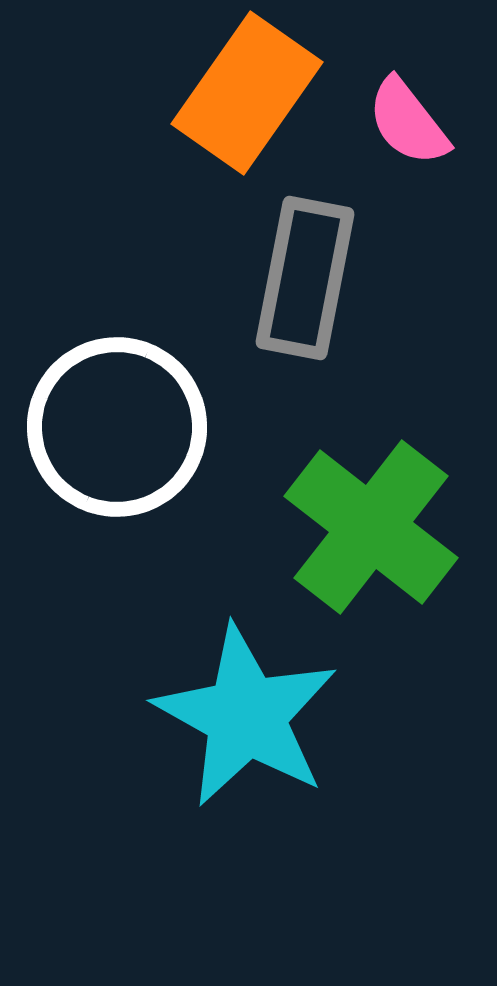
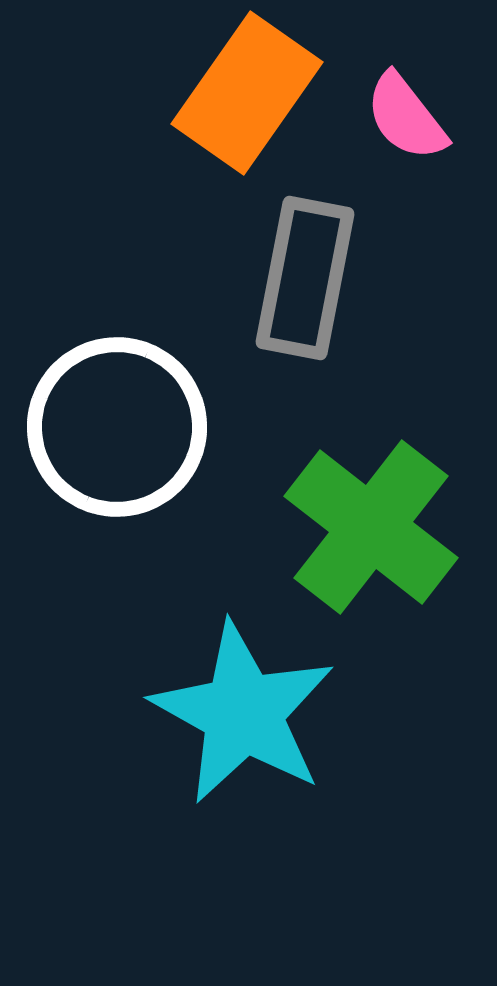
pink semicircle: moved 2 px left, 5 px up
cyan star: moved 3 px left, 3 px up
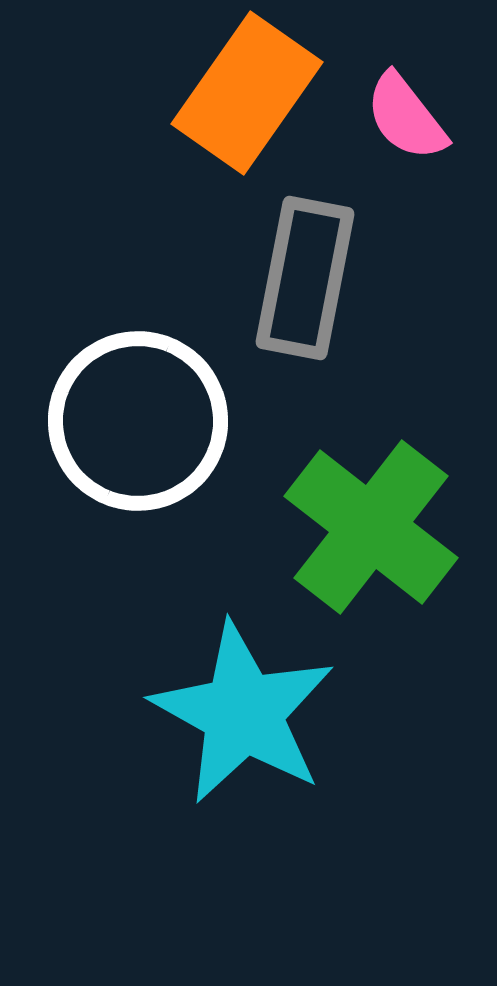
white circle: moved 21 px right, 6 px up
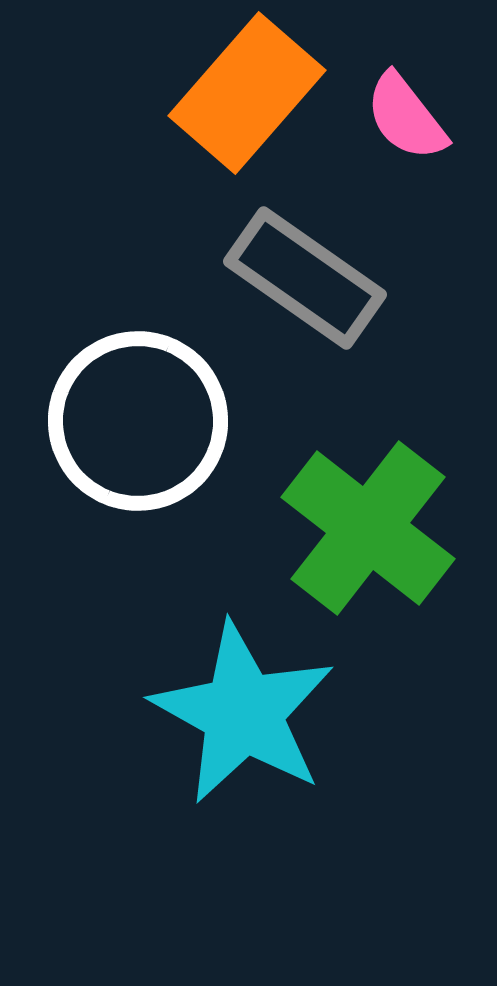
orange rectangle: rotated 6 degrees clockwise
gray rectangle: rotated 66 degrees counterclockwise
green cross: moved 3 px left, 1 px down
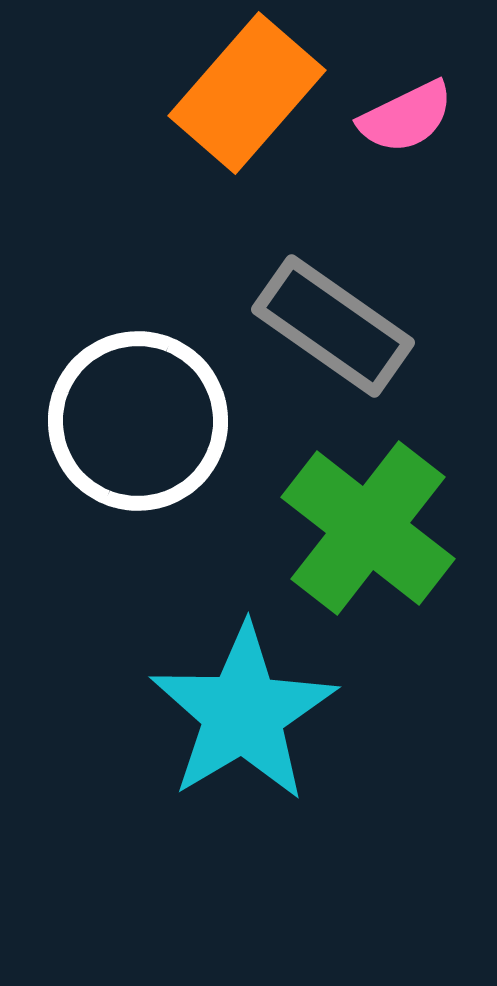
pink semicircle: rotated 78 degrees counterclockwise
gray rectangle: moved 28 px right, 48 px down
cyan star: rotated 12 degrees clockwise
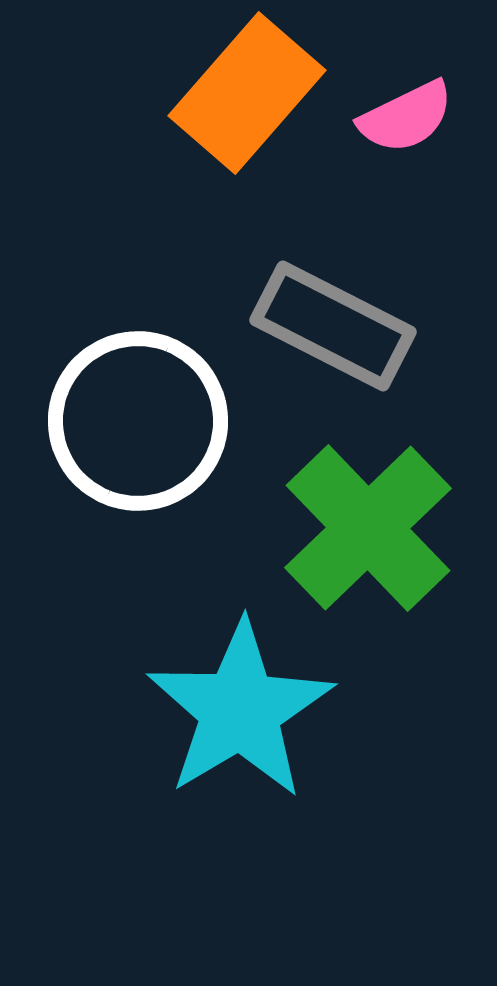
gray rectangle: rotated 8 degrees counterclockwise
green cross: rotated 8 degrees clockwise
cyan star: moved 3 px left, 3 px up
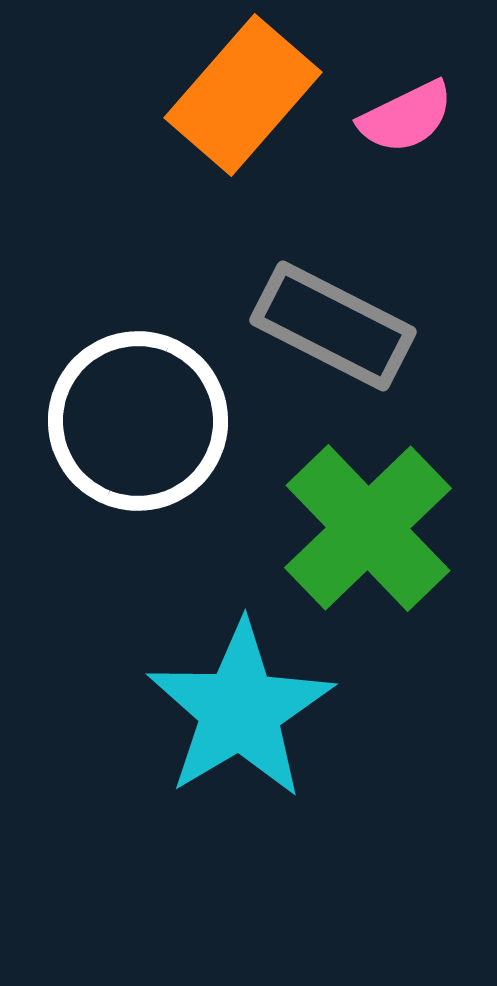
orange rectangle: moved 4 px left, 2 px down
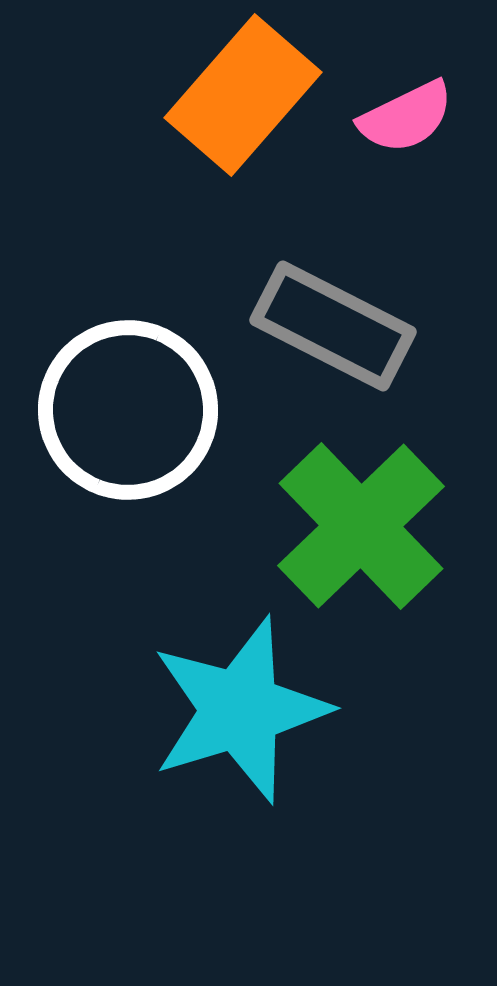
white circle: moved 10 px left, 11 px up
green cross: moved 7 px left, 2 px up
cyan star: rotated 14 degrees clockwise
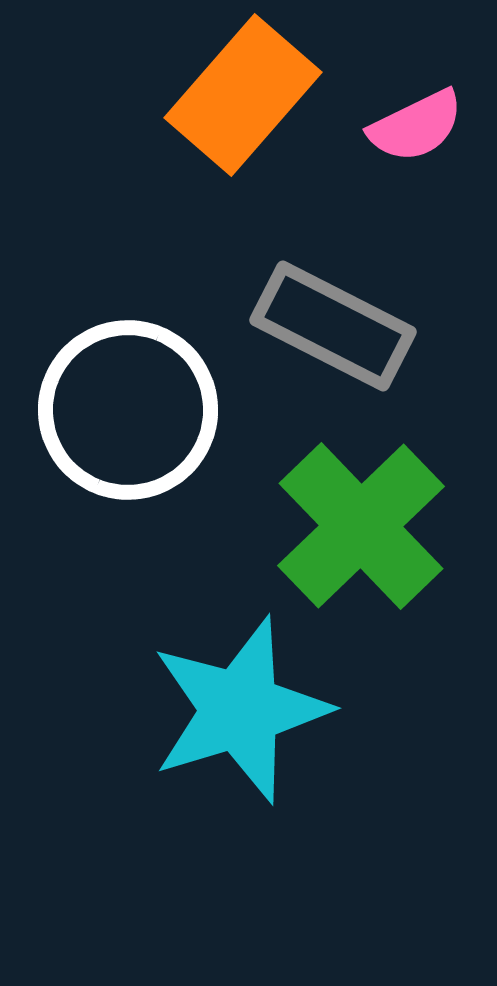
pink semicircle: moved 10 px right, 9 px down
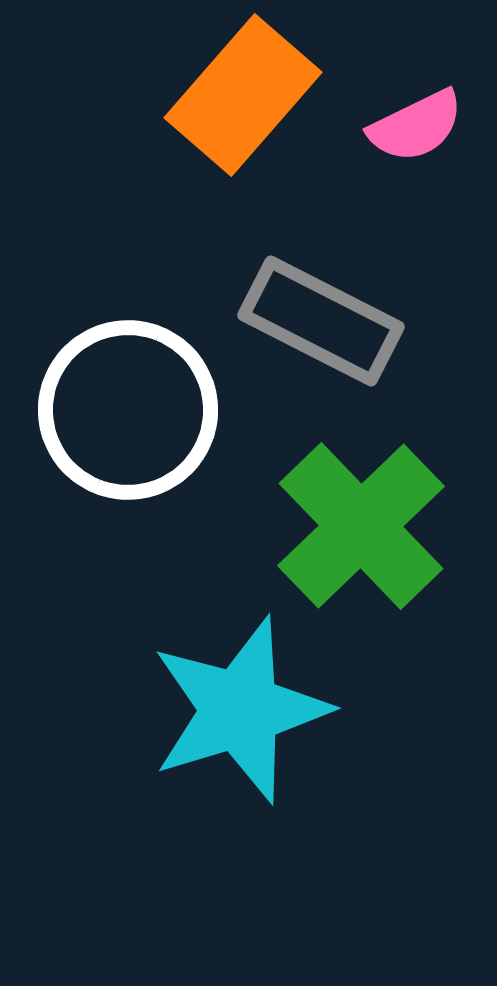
gray rectangle: moved 12 px left, 5 px up
